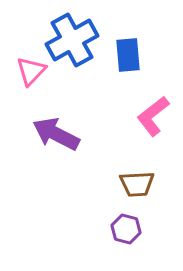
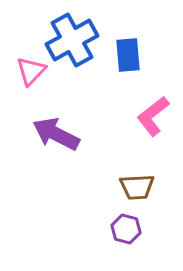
brown trapezoid: moved 3 px down
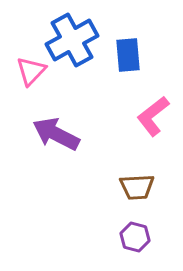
purple hexagon: moved 9 px right, 8 px down
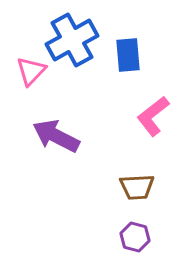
purple arrow: moved 2 px down
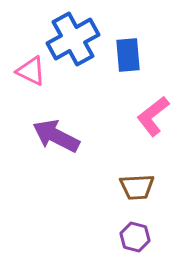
blue cross: moved 1 px right, 1 px up
pink triangle: rotated 48 degrees counterclockwise
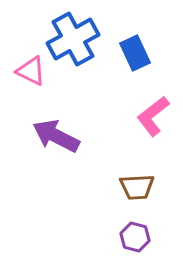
blue rectangle: moved 7 px right, 2 px up; rotated 20 degrees counterclockwise
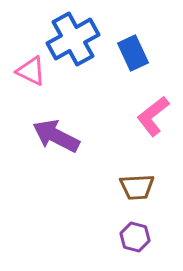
blue rectangle: moved 2 px left
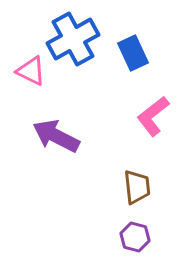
brown trapezoid: rotated 93 degrees counterclockwise
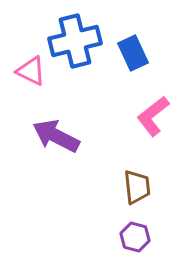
blue cross: moved 2 px right, 2 px down; rotated 15 degrees clockwise
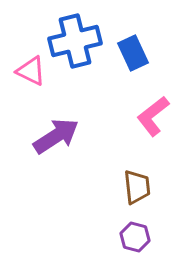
purple arrow: rotated 120 degrees clockwise
